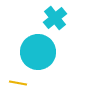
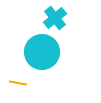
cyan circle: moved 4 px right
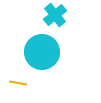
cyan cross: moved 3 px up
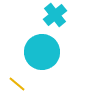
yellow line: moved 1 px left, 1 px down; rotated 30 degrees clockwise
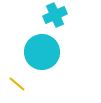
cyan cross: rotated 15 degrees clockwise
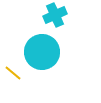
yellow line: moved 4 px left, 11 px up
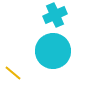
cyan circle: moved 11 px right, 1 px up
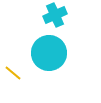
cyan circle: moved 4 px left, 2 px down
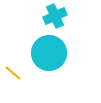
cyan cross: moved 1 px down
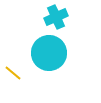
cyan cross: moved 1 px right, 1 px down
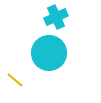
yellow line: moved 2 px right, 7 px down
